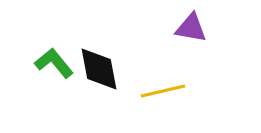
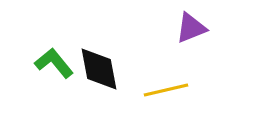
purple triangle: rotated 32 degrees counterclockwise
yellow line: moved 3 px right, 1 px up
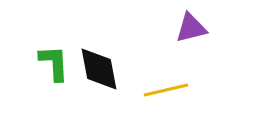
purple triangle: rotated 8 degrees clockwise
green L-shape: rotated 36 degrees clockwise
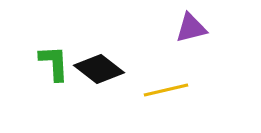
black diamond: rotated 42 degrees counterclockwise
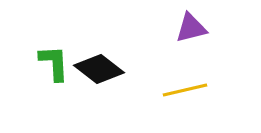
yellow line: moved 19 px right
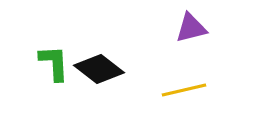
yellow line: moved 1 px left
